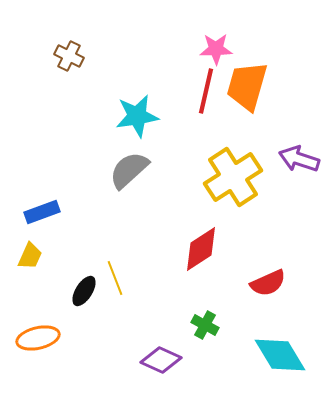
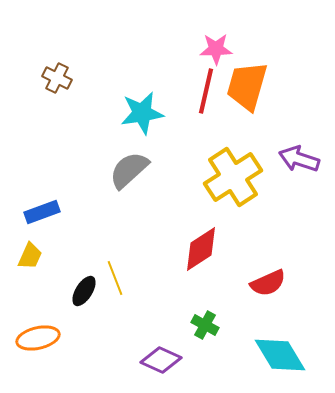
brown cross: moved 12 px left, 22 px down
cyan star: moved 5 px right, 3 px up
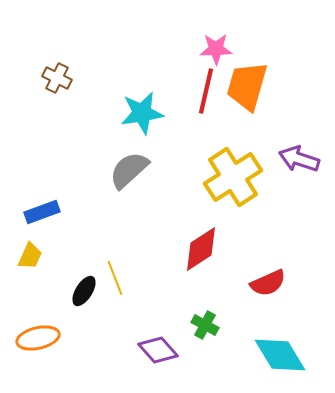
purple diamond: moved 3 px left, 10 px up; rotated 24 degrees clockwise
